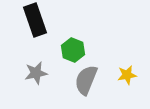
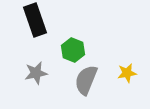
yellow star: moved 2 px up
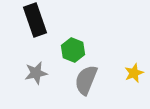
yellow star: moved 7 px right; rotated 12 degrees counterclockwise
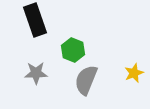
gray star: rotated 10 degrees clockwise
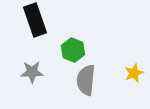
gray star: moved 4 px left, 1 px up
gray semicircle: rotated 16 degrees counterclockwise
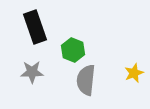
black rectangle: moved 7 px down
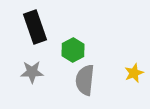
green hexagon: rotated 10 degrees clockwise
gray semicircle: moved 1 px left
